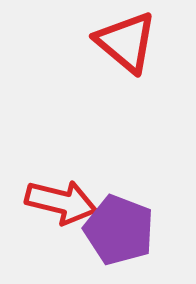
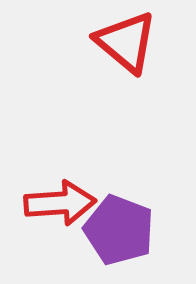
red arrow: moved 1 px left, 1 px down; rotated 18 degrees counterclockwise
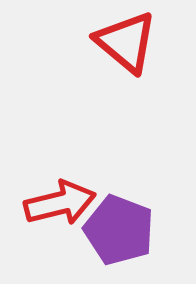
red arrow: rotated 10 degrees counterclockwise
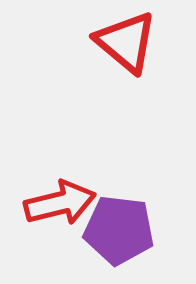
purple pentagon: rotated 14 degrees counterclockwise
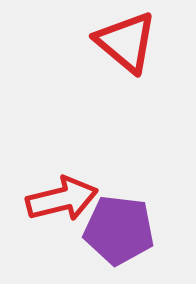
red arrow: moved 2 px right, 4 px up
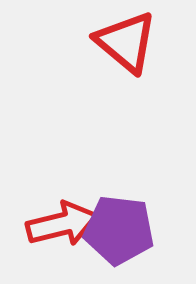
red arrow: moved 25 px down
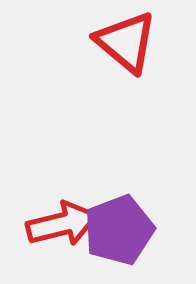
purple pentagon: rotated 28 degrees counterclockwise
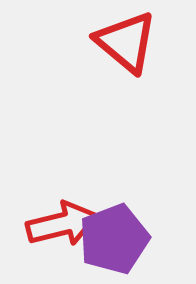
purple pentagon: moved 5 px left, 9 px down
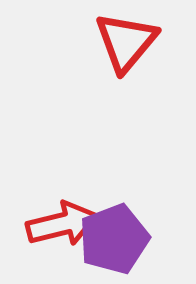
red triangle: rotated 30 degrees clockwise
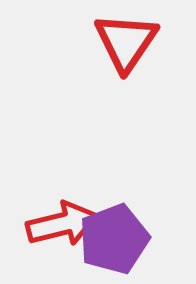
red triangle: rotated 6 degrees counterclockwise
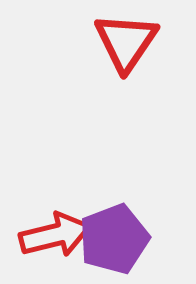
red arrow: moved 7 px left, 11 px down
